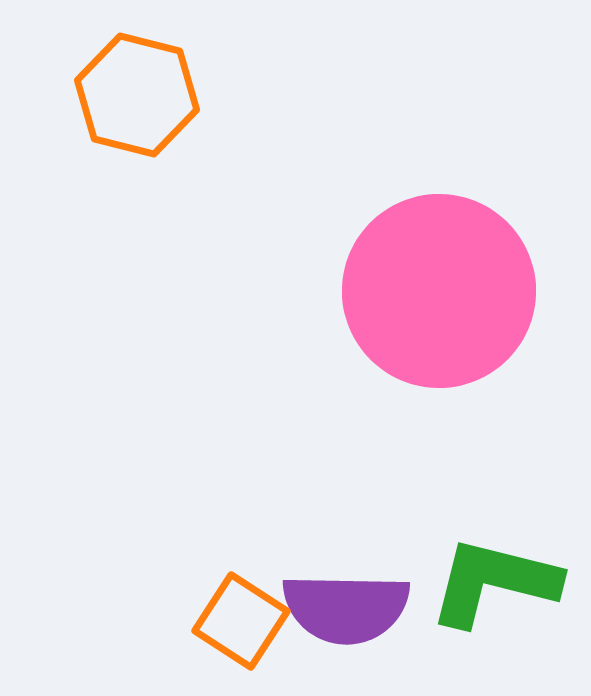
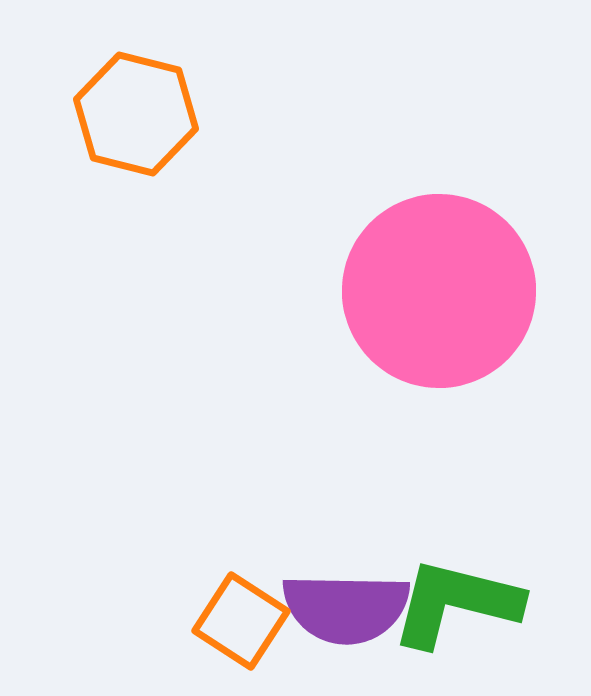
orange hexagon: moved 1 px left, 19 px down
green L-shape: moved 38 px left, 21 px down
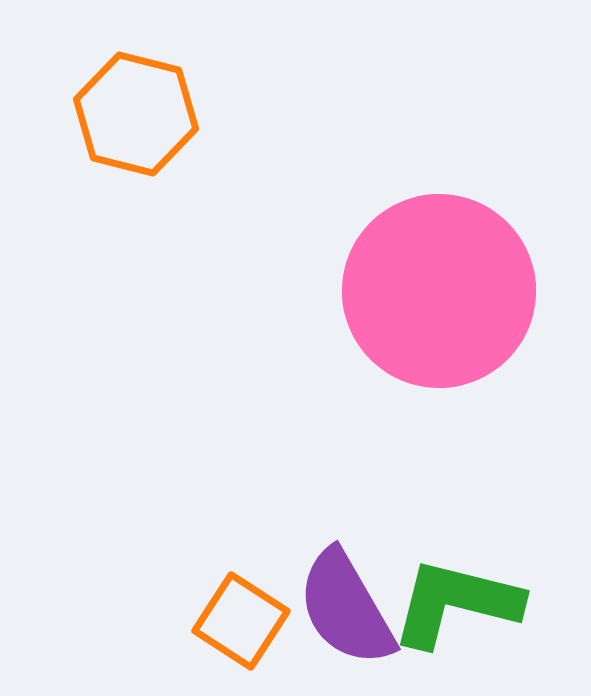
purple semicircle: rotated 59 degrees clockwise
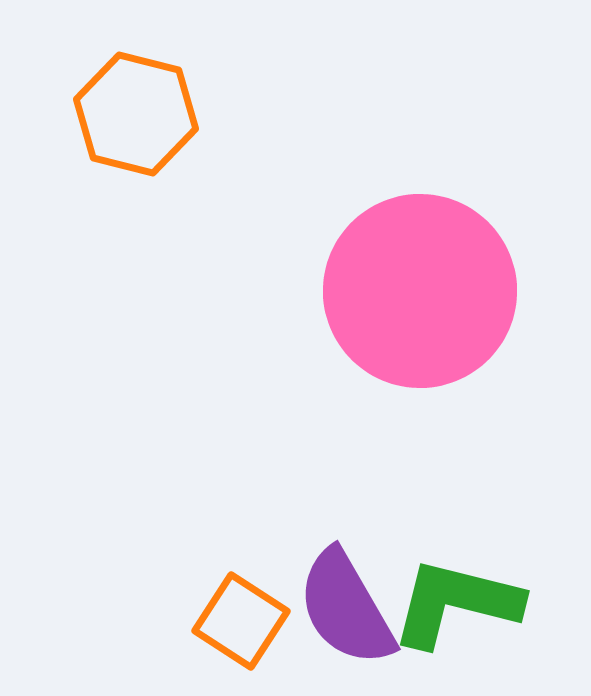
pink circle: moved 19 px left
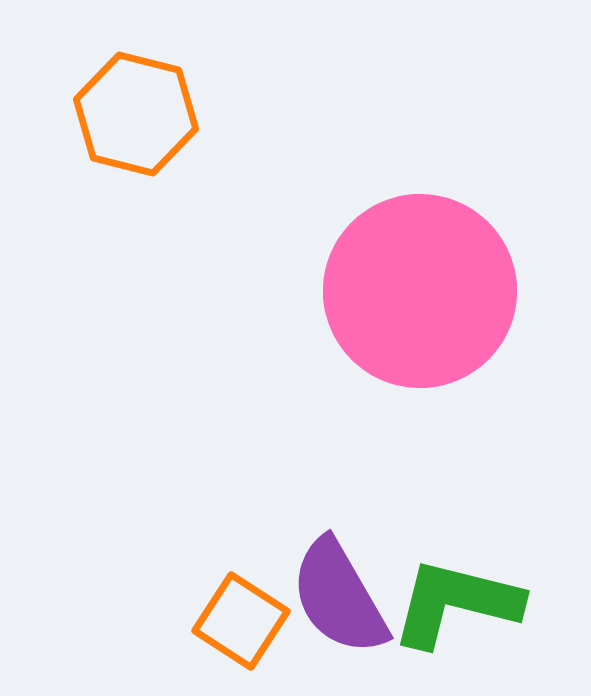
purple semicircle: moved 7 px left, 11 px up
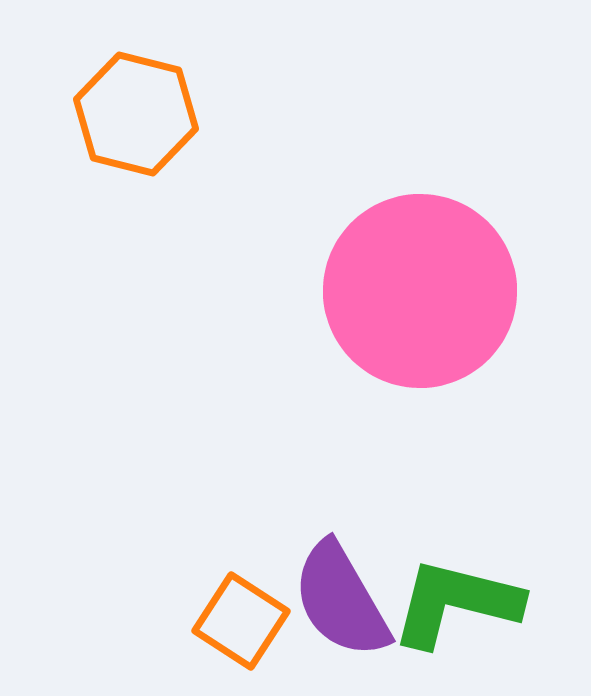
purple semicircle: moved 2 px right, 3 px down
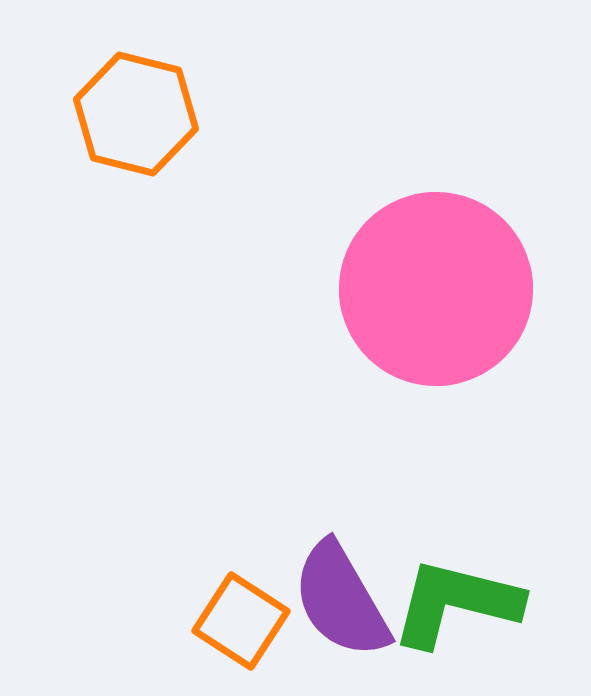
pink circle: moved 16 px right, 2 px up
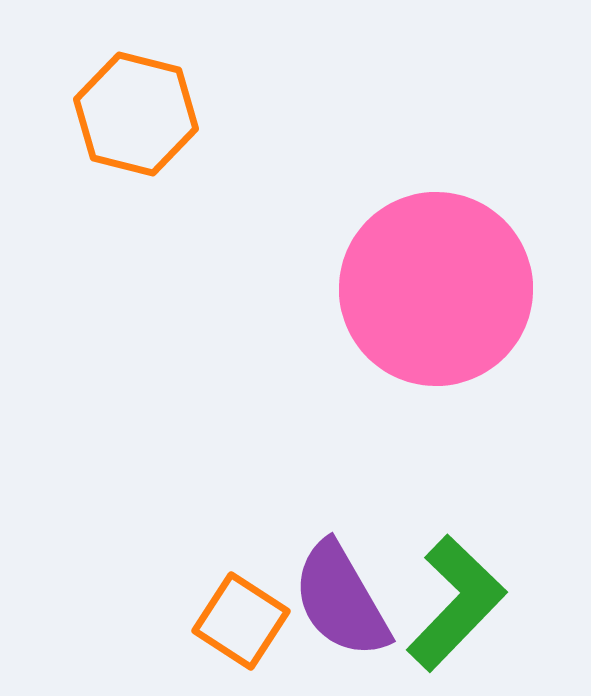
green L-shape: rotated 120 degrees clockwise
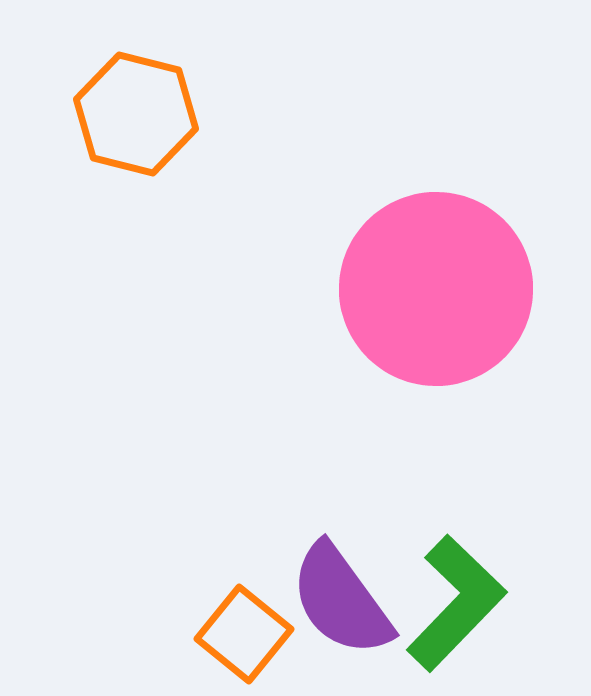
purple semicircle: rotated 6 degrees counterclockwise
orange square: moved 3 px right, 13 px down; rotated 6 degrees clockwise
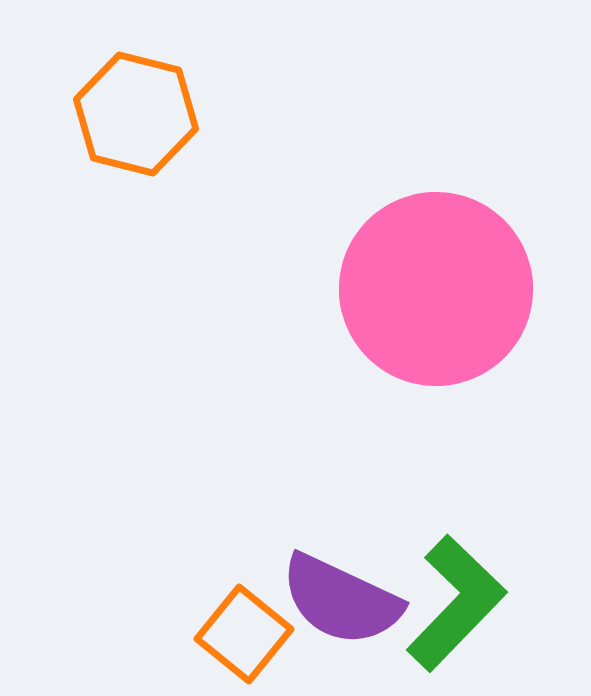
purple semicircle: rotated 29 degrees counterclockwise
